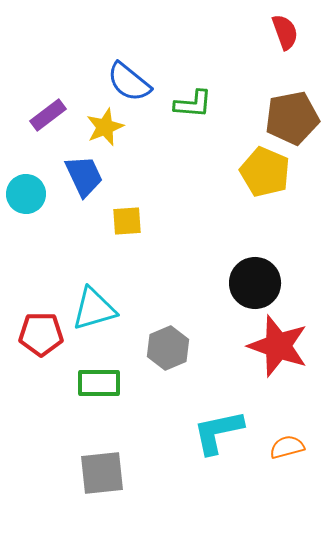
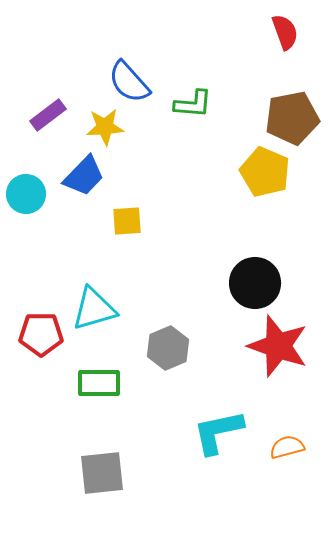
blue semicircle: rotated 9 degrees clockwise
yellow star: rotated 18 degrees clockwise
blue trapezoid: rotated 69 degrees clockwise
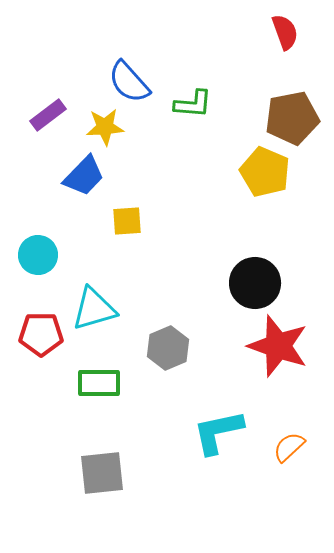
cyan circle: moved 12 px right, 61 px down
orange semicircle: moved 2 px right; rotated 28 degrees counterclockwise
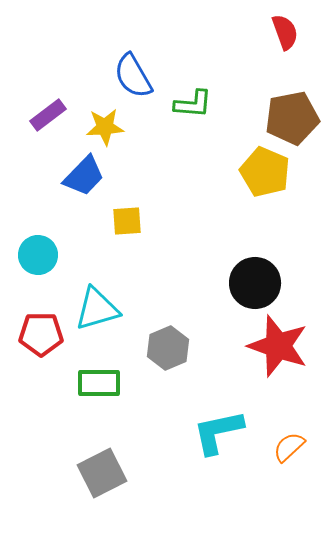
blue semicircle: moved 4 px right, 6 px up; rotated 12 degrees clockwise
cyan triangle: moved 3 px right
gray square: rotated 21 degrees counterclockwise
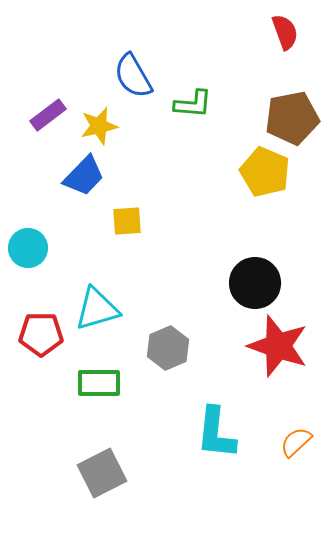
yellow star: moved 6 px left, 1 px up; rotated 9 degrees counterclockwise
cyan circle: moved 10 px left, 7 px up
cyan L-shape: moved 2 px left, 1 px down; rotated 72 degrees counterclockwise
orange semicircle: moved 7 px right, 5 px up
